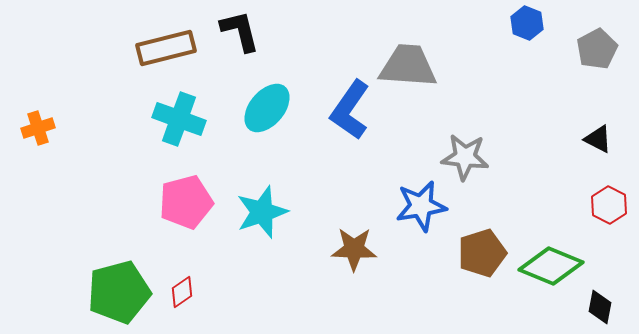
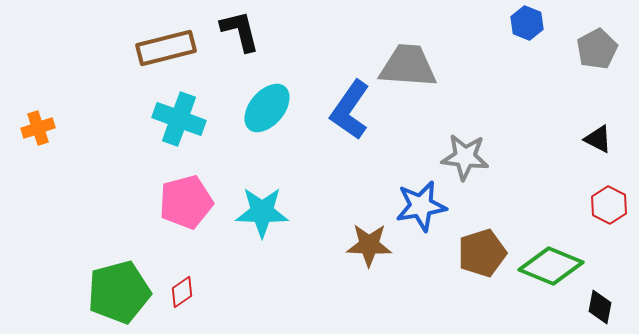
cyan star: rotated 20 degrees clockwise
brown star: moved 15 px right, 4 px up
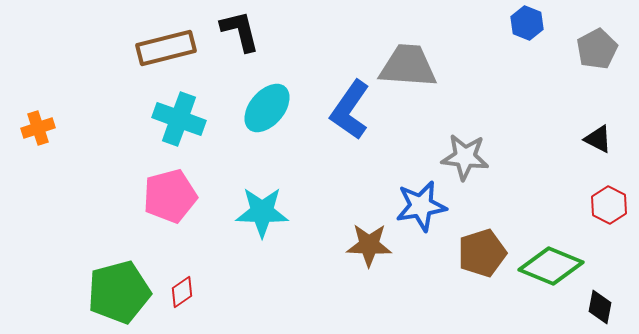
pink pentagon: moved 16 px left, 6 px up
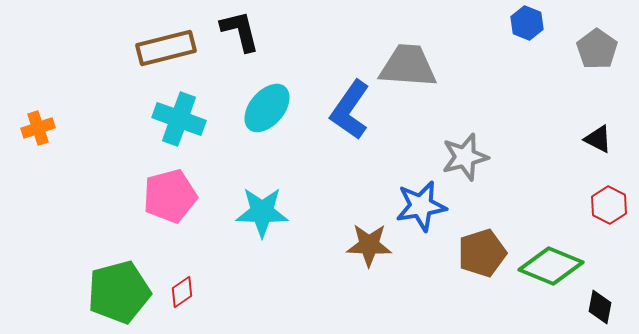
gray pentagon: rotated 9 degrees counterclockwise
gray star: rotated 21 degrees counterclockwise
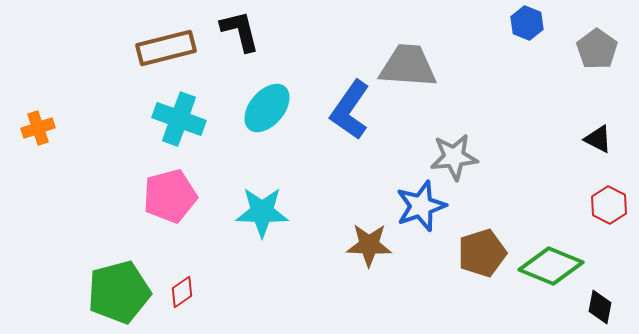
gray star: moved 11 px left; rotated 9 degrees clockwise
blue star: rotated 9 degrees counterclockwise
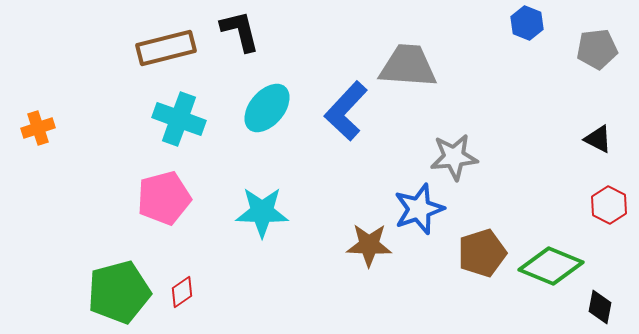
gray pentagon: rotated 30 degrees clockwise
blue L-shape: moved 4 px left, 1 px down; rotated 8 degrees clockwise
pink pentagon: moved 6 px left, 2 px down
blue star: moved 2 px left, 3 px down
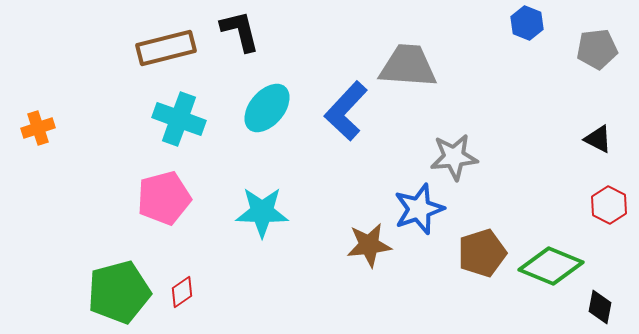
brown star: rotated 9 degrees counterclockwise
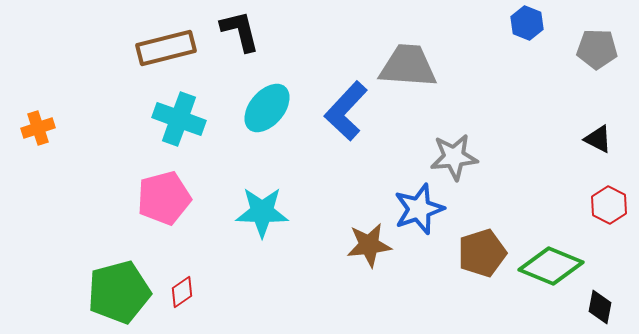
gray pentagon: rotated 9 degrees clockwise
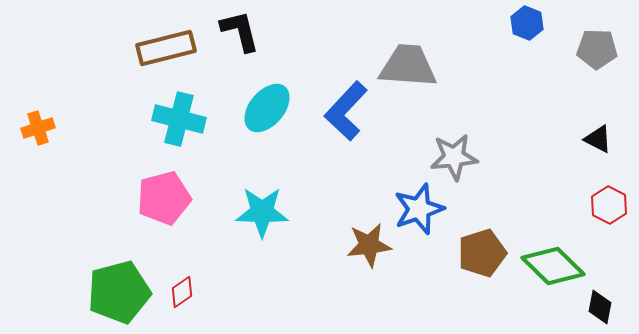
cyan cross: rotated 6 degrees counterclockwise
green diamond: moved 2 px right; rotated 22 degrees clockwise
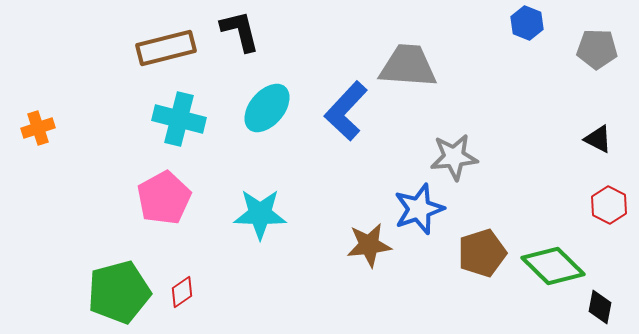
pink pentagon: rotated 14 degrees counterclockwise
cyan star: moved 2 px left, 2 px down
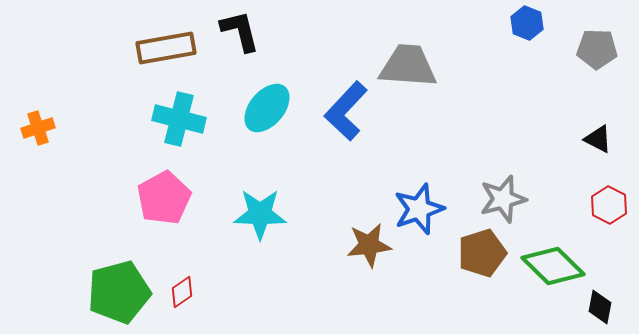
brown rectangle: rotated 4 degrees clockwise
gray star: moved 49 px right, 42 px down; rotated 9 degrees counterclockwise
